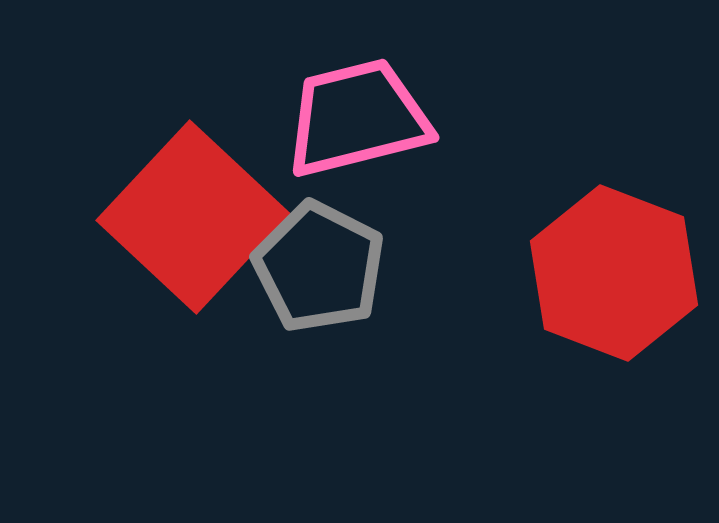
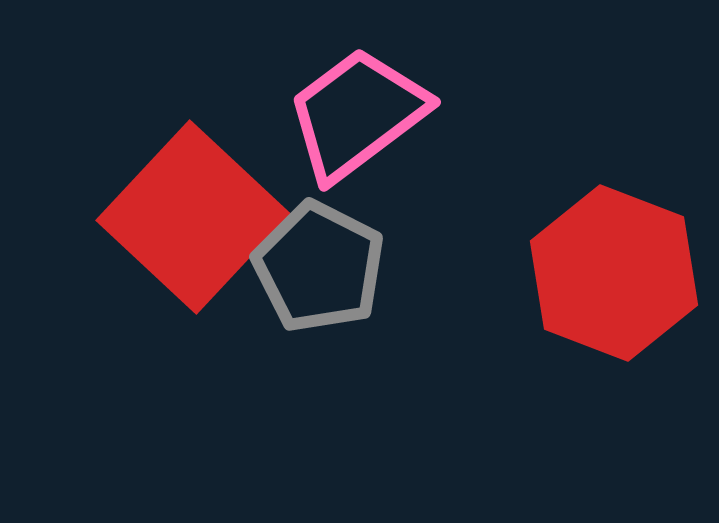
pink trapezoid: moved 4 px up; rotated 23 degrees counterclockwise
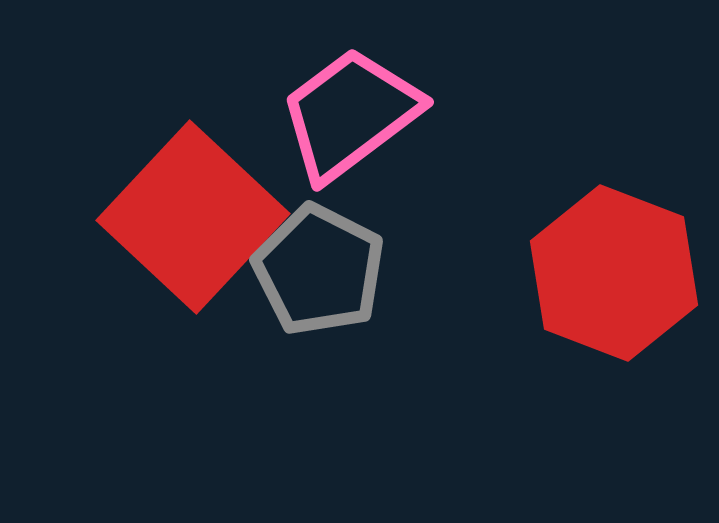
pink trapezoid: moved 7 px left
gray pentagon: moved 3 px down
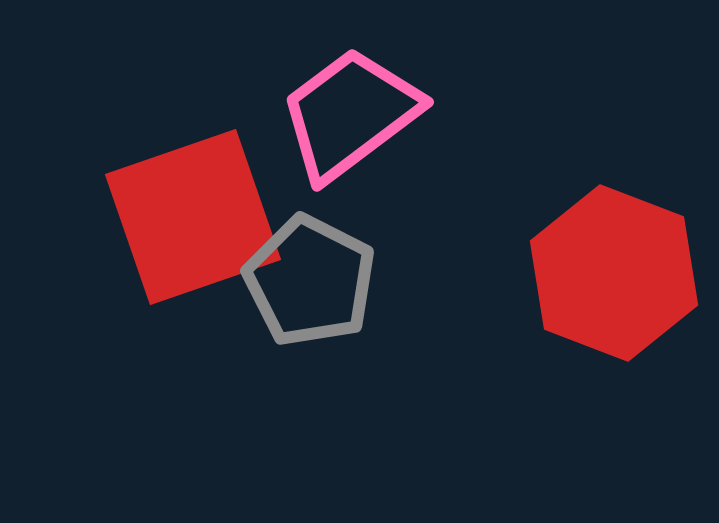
red square: rotated 28 degrees clockwise
gray pentagon: moved 9 px left, 11 px down
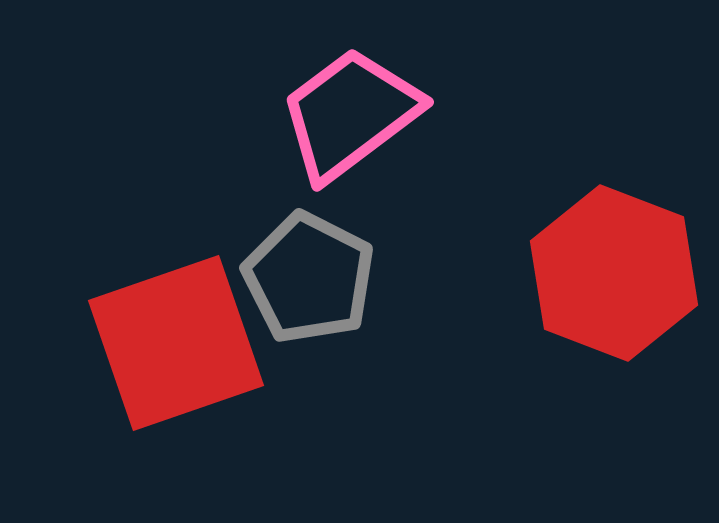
red square: moved 17 px left, 126 px down
gray pentagon: moved 1 px left, 3 px up
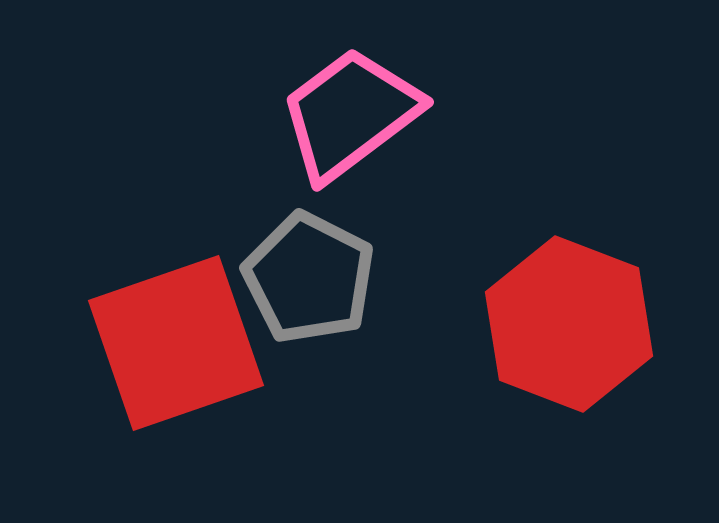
red hexagon: moved 45 px left, 51 px down
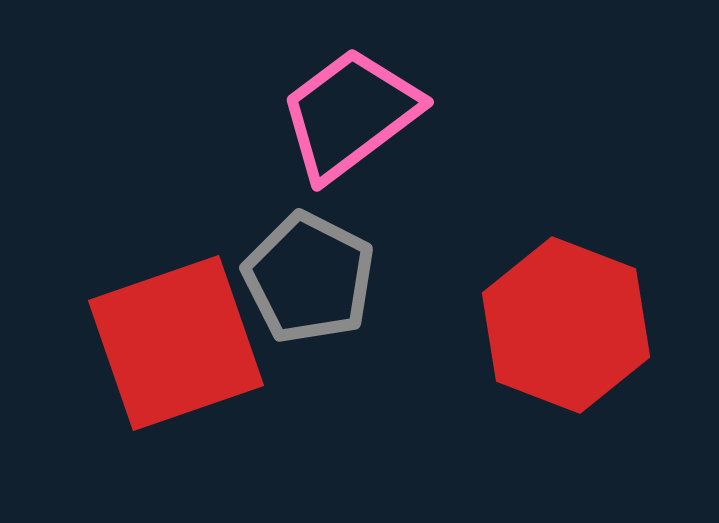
red hexagon: moved 3 px left, 1 px down
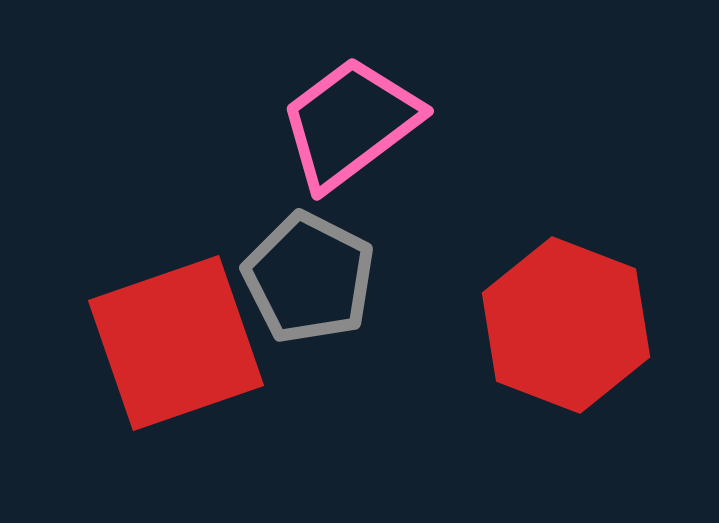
pink trapezoid: moved 9 px down
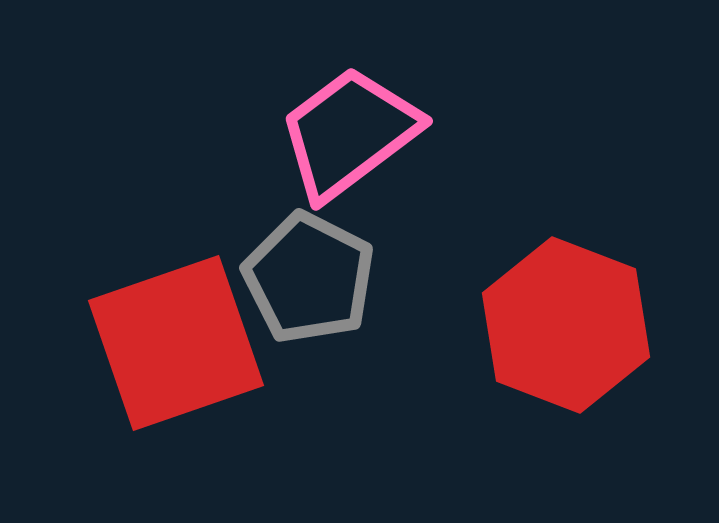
pink trapezoid: moved 1 px left, 10 px down
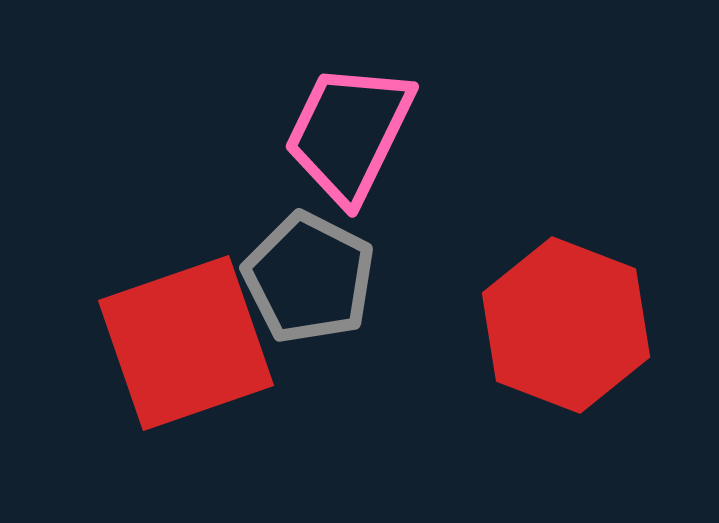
pink trapezoid: rotated 27 degrees counterclockwise
red square: moved 10 px right
